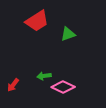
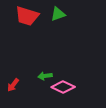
red trapezoid: moved 10 px left, 5 px up; rotated 50 degrees clockwise
green triangle: moved 10 px left, 20 px up
green arrow: moved 1 px right
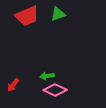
red trapezoid: rotated 40 degrees counterclockwise
green arrow: moved 2 px right
pink diamond: moved 8 px left, 3 px down
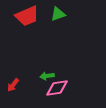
pink diamond: moved 2 px right, 2 px up; rotated 35 degrees counterclockwise
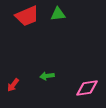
green triangle: rotated 14 degrees clockwise
pink diamond: moved 30 px right
